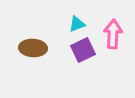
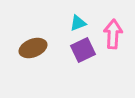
cyan triangle: moved 1 px right, 1 px up
brown ellipse: rotated 24 degrees counterclockwise
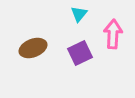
cyan triangle: moved 1 px right, 9 px up; rotated 30 degrees counterclockwise
purple square: moved 3 px left, 3 px down
